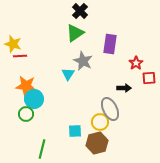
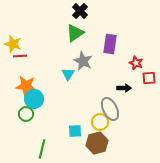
red star: rotated 16 degrees counterclockwise
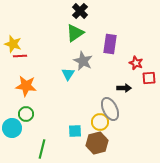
cyan circle: moved 22 px left, 29 px down
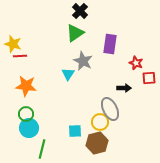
cyan circle: moved 17 px right
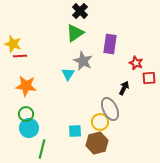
black arrow: rotated 64 degrees counterclockwise
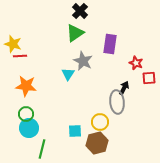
gray ellipse: moved 7 px right, 7 px up; rotated 20 degrees clockwise
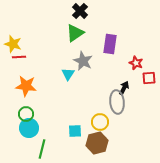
red line: moved 1 px left, 1 px down
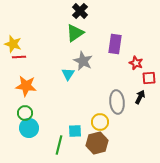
purple rectangle: moved 5 px right
black arrow: moved 16 px right, 9 px down
green circle: moved 1 px left, 1 px up
green line: moved 17 px right, 4 px up
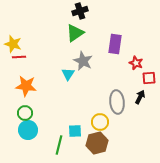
black cross: rotated 28 degrees clockwise
cyan circle: moved 1 px left, 2 px down
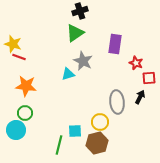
red line: rotated 24 degrees clockwise
cyan triangle: rotated 40 degrees clockwise
cyan circle: moved 12 px left
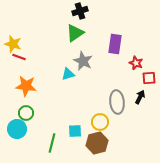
green circle: moved 1 px right
cyan circle: moved 1 px right, 1 px up
green line: moved 7 px left, 2 px up
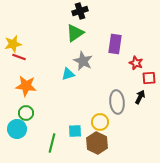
yellow star: rotated 30 degrees counterclockwise
brown hexagon: rotated 20 degrees counterclockwise
